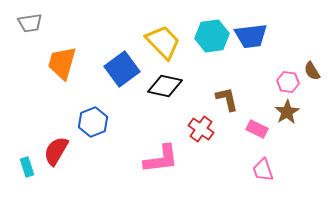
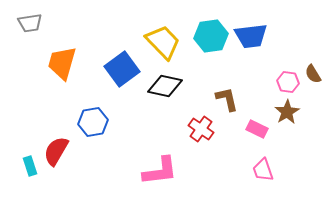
cyan hexagon: moved 1 px left
brown semicircle: moved 1 px right, 3 px down
blue hexagon: rotated 12 degrees clockwise
pink L-shape: moved 1 px left, 12 px down
cyan rectangle: moved 3 px right, 1 px up
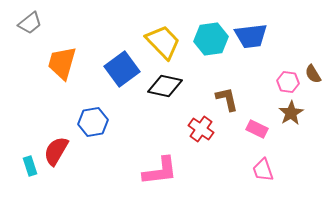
gray trapezoid: rotated 30 degrees counterclockwise
cyan hexagon: moved 3 px down
brown star: moved 4 px right, 1 px down
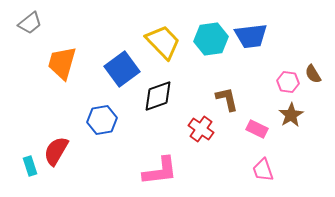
black diamond: moved 7 px left, 10 px down; rotated 32 degrees counterclockwise
brown star: moved 2 px down
blue hexagon: moved 9 px right, 2 px up
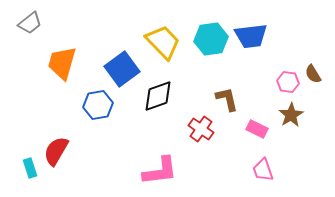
blue hexagon: moved 4 px left, 15 px up
cyan rectangle: moved 2 px down
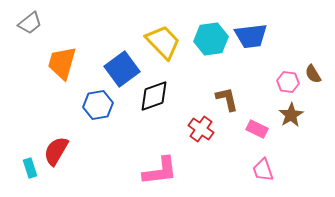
black diamond: moved 4 px left
